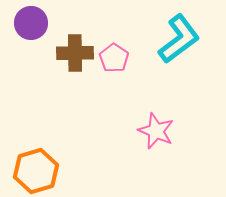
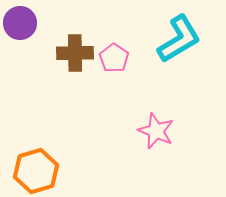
purple circle: moved 11 px left
cyan L-shape: rotated 6 degrees clockwise
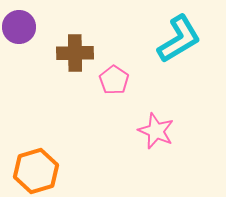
purple circle: moved 1 px left, 4 px down
pink pentagon: moved 22 px down
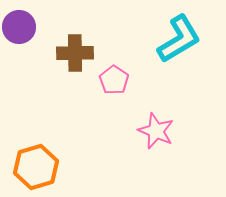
orange hexagon: moved 4 px up
